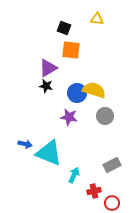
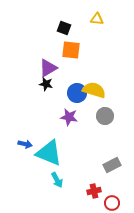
black star: moved 2 px up
cyan arrow: moved 17 px left, 5 px down; rotated 126 degrees clockwise
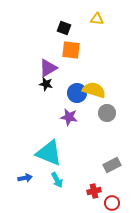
gray circle: moved 2 px right, 3 px up
blue arrow: moved 34 px down; rotated 24 degrees counterclockwise
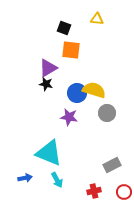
red circle: moved 12 px right, 11 px up
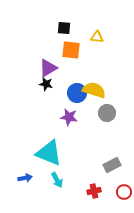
yellow triangle: moved 18 px down
black square: rotated 16 degrees counterclockwise
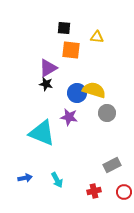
cyan triangle: moved 7 px left, 20 px up
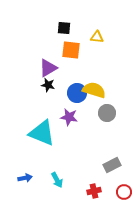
black star: moved 2 px right, 1 px down
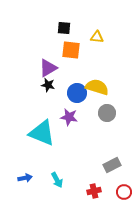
yellow semicircle: moved 3 px right, 3 px up
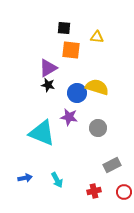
gray circle: moved 9 px left, 15 px down
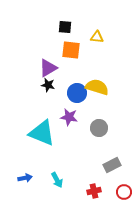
black square: moved 1 px right, 1 px up
gray circle: moved 1 px right
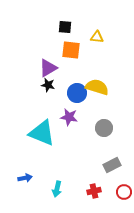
gray circle: moved 5 px right
cyan arrow: moved 9 px down; rotated 42 degrees clockwise
